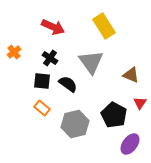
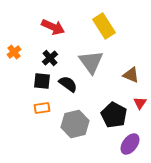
black cross: rotated 14 degrees clockwise
orange rectangle: rotated 49 degrees counterclockwise
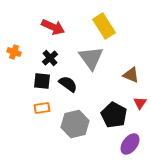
orange cross: rotated 32 degrees counterclockwise
gray triangle: moved 4 px up
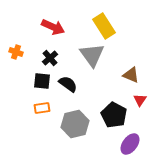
orange cross: moved 2 px right
gray triangle: moved 1 px right, 3 px up
red triangle: moved 3 px up
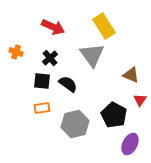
purple ellipse: rotated 10 degrees counterclockwise
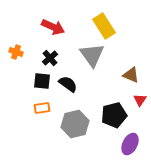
black pentagon: rotated 30 degrees clockwise
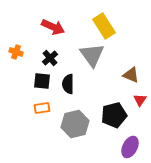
black semicircle: rotated 126 degrees counterclockwise
purple ellipse: moved 3 px down
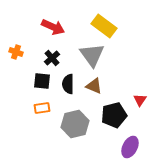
yellow rectangle: rotated 20 degrees counterclockwise
black cross: moved 2 px right
brown triangle: moved 37 px left, 11 px down
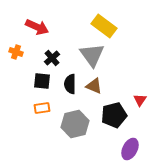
red arrow: moved 16 px left
black semicircle: moved 2 px right
purple ellipse: moved 2 px down
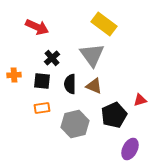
yellow rectangle: moved 2 px up
orange cross: moved 2 px left, 23 px down; rotated 24 degrees counterclockwise
red triangle: rotated 40 degrees clockwise
black pentagon: rotated 10 degrees counterclockwise
